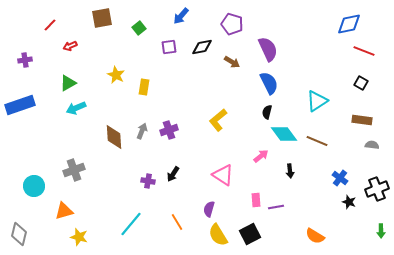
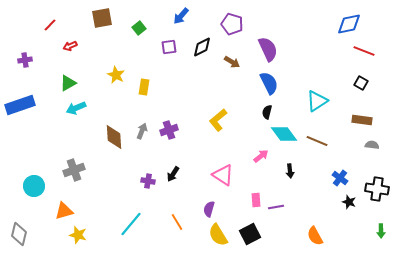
black diamond at (202, 47): rotated 15 degrees counterclockwise
black cross at (377, 189): rotated 30 degrees clockwise
orange semicircle at (315, 236): rotated 30 degrees clockwise
yellow star at (79, 237): moved 1 px left, 2 px up
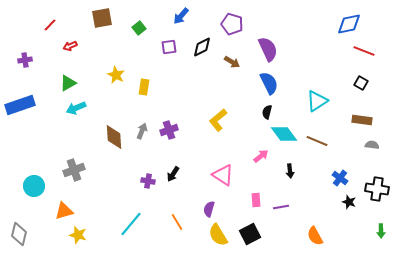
purple line at (276, 207): moved 5 px right
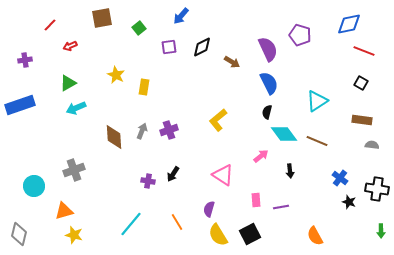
purple pentagon at (232, 24): moved 68 px right, 11 px down
yellow star at (78, 235): moved 4 px left
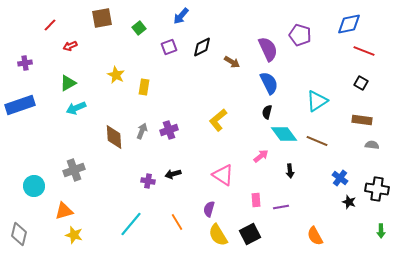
purple square at (169, 47): rotated 14 degrees counterclockwise
purple cross at (25, 60): moved 3 px down
black arrow at (173, 174): rotated 42 degrees clockwise
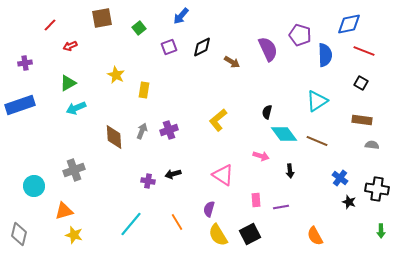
blue semicircle at (269, 83): moved 56 px right, 28 px up; rotated 25 degrees clockwise
yellow rectangle at (144, 87): moved 3 px down
pink arrow at (261, 156): rotated 56 degrees clockwise
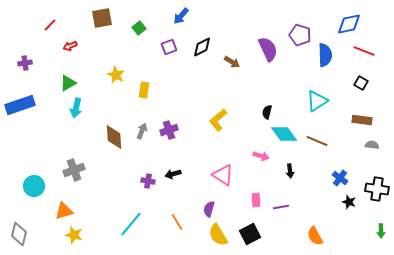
cyan arrow at (76, 108): rotated 54 degrees counterclockwise
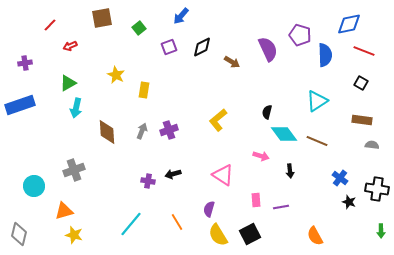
brown diamond at (114, 137): moved 7 px left, 5 px up
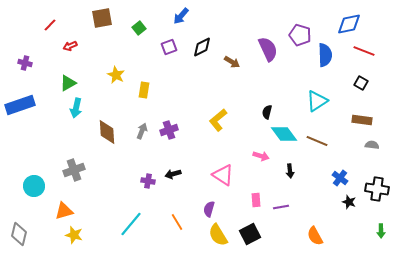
purple cross at (25, 63): rotated 24 degrees clockwise
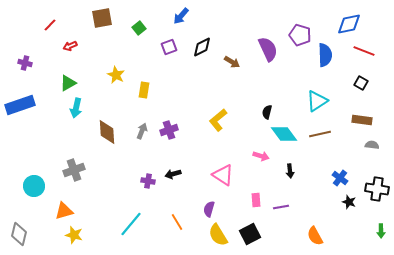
brown line at (317, 141): moved 3 px right, 7 px up; rotated 35 degrees counterclockwise
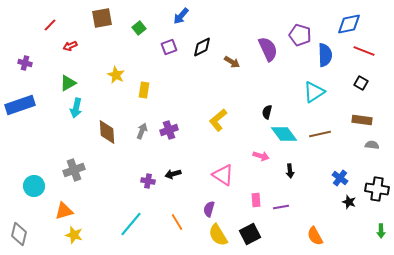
cyan triangle at (317, 101): moved 3 px left, 9 px up
